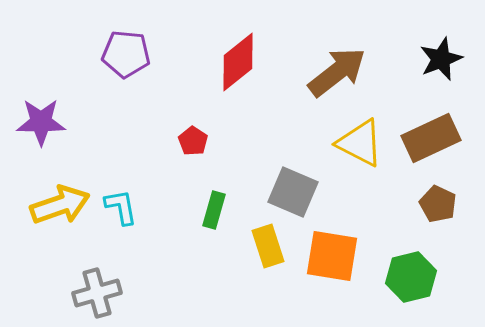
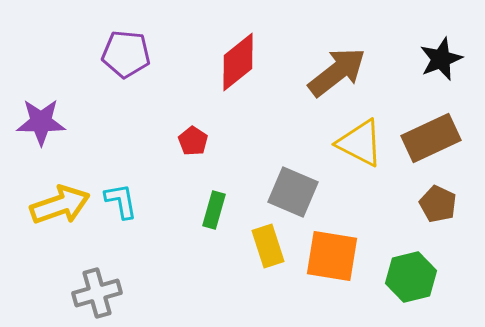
cyan L-shape: moved 6 px up
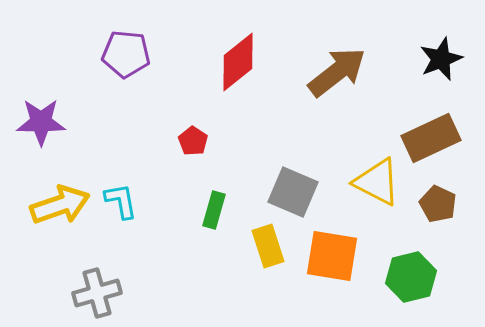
yellow triangle: moved 17 px right, 39 px down
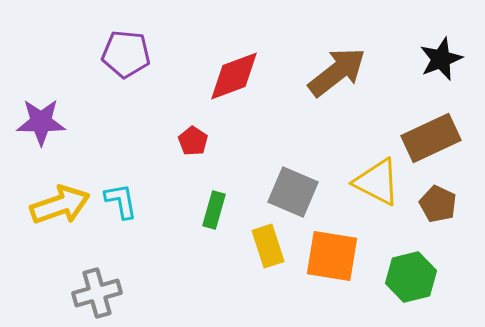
red diamond: moved 4 px left, 14 px down; rotated 18 degrees clockwise
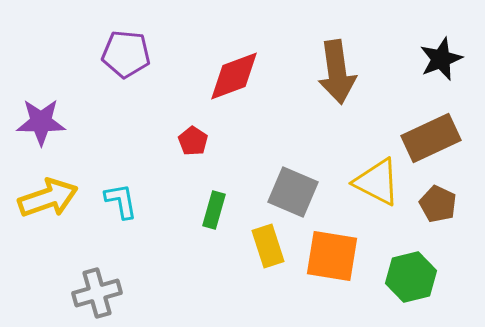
brown arrow: rotated 120 degrees clockwise
yellow arrow: moved 12 px left, 7 px up
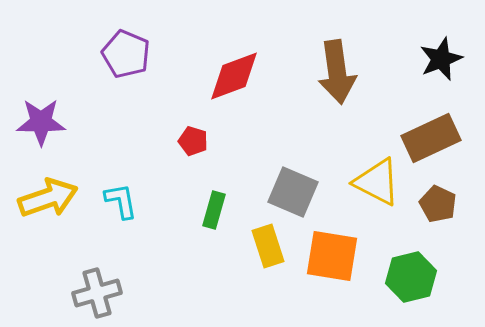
purple pentagon: rotated 18 degrees clockwise
red pentagon: rotated 16 degrees counterclockwise
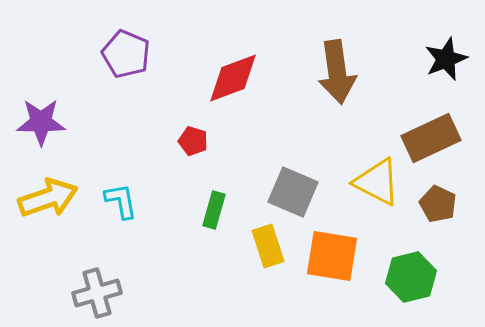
black star: moved 5 px right
red diamond: moved 1 px left, 2 px down
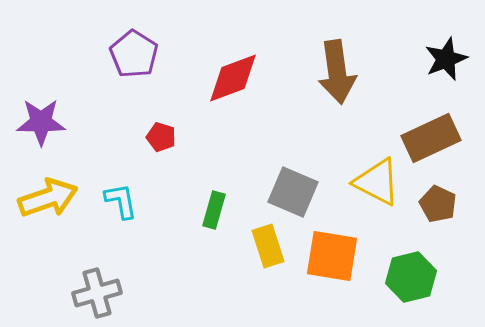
purple pentagon: moved 8 px right; rotated 9 degrees clockwise
red pentagon: moved 32 px left, 4 px up
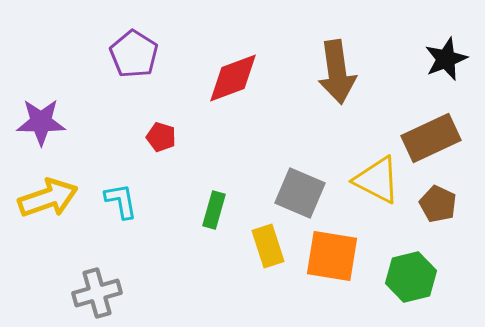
yellow triangle: moved 2 px up
gray square: moved 7 px right, 1 px down
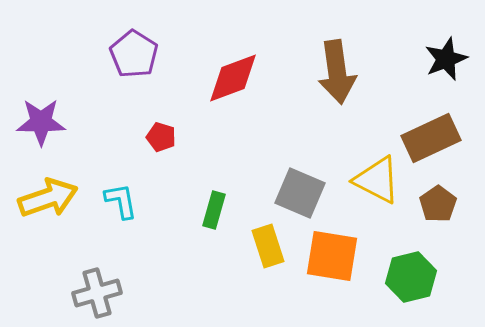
brown pentagon: rotated 12 degrees clockwise
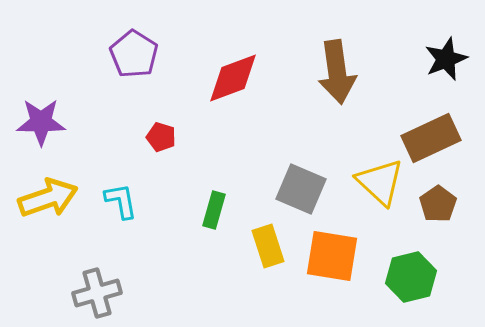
yellow triangle: moved 3 px right, 2 px down; rotated 16 degrees clockwise
gray square: moved 1 px right, 4 px up
